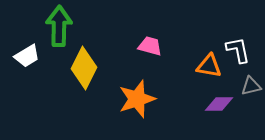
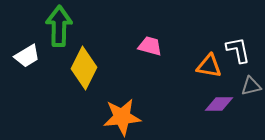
orange star: moved 15 px left, 18 px down; rotated 12 degrees clockwise
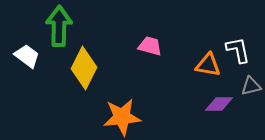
white trapezoid: rotated 112 degrees counterclockwise
orange triangle: moved 1 px left, 1 px up
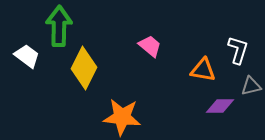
pink trapezoid: rotated 25 degrees clockwise
white L-shape: rotated 28 degrees clockwise
orange triangle: moved 5 px left, 5 px down
purple diamond: moved 1 px right, 2 px down
orange star: rotated 12 degrees clockwise
